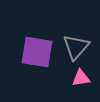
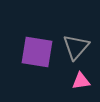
pink triangle: moved 3 px down
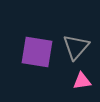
pink triangle: moved 1 px right
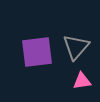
purple square: rotated 16 degrees counterclockwise
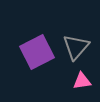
purple square: rotated 20 degrees counterclockwise
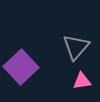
purple square: moved 16 px left, 15 px down; rotated 16 degrees counterclockwise
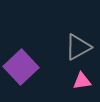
gray triangle: moved 2 px right; rotated 20 degrees clockwise
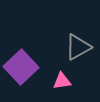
pink triangle: moved 20 px left
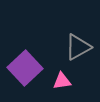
purple square: moved 4 px right, 1 px down
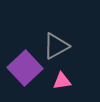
gray triangle: moved 22 px left, 1 px up
